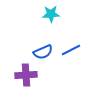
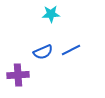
purple cross: moved 8 px left
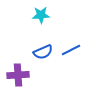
cyan star: moved 10 px left, 1 px down
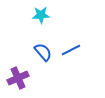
blue semicircle: rotated 108 degrees counterclockwise
purple cross: moved 3 px down; rotated 20 degrees counterclockwise
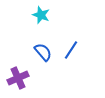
cyan star: rotated 24 degrees clockwise
blue line: rotated 30 degrees counterclockwise
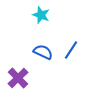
blue semicircle: rotated 24 degrees counterclockwise
purple cross: rotated 20 degrees counterclockwise
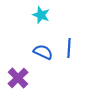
blue line: moved 2 px left, 2 px up; rotated 30 degrees counterclockwise
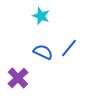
cyan star: moved 1 px down
blue line: rotated 36 degrees clockwise
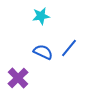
cyan star: rotated 30 degrees counterclockwise
